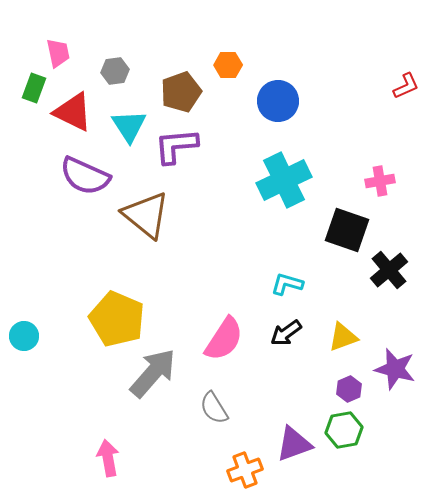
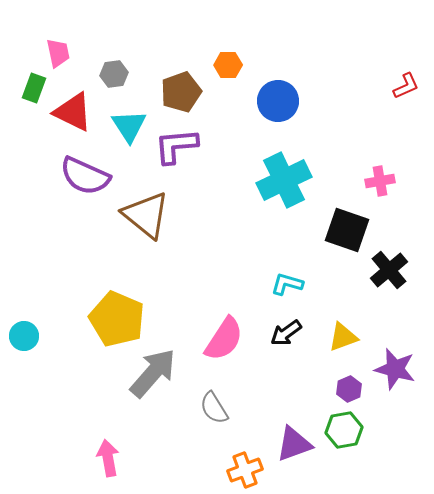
gray hexagon: moved 1 px left, 3 px down
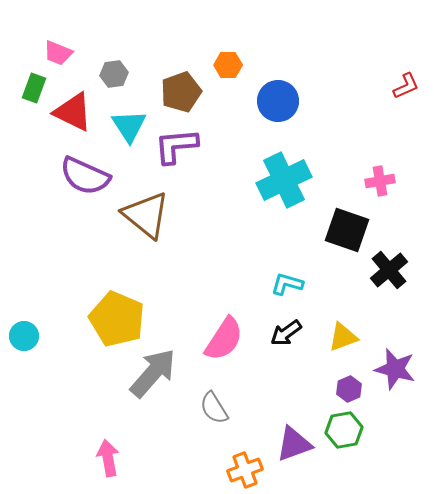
pink trapezoid: rotated 124 degrees clockwise
